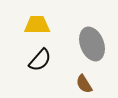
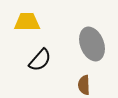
yellow trapezoid: moved 10 px left, 3 px up
brown semicircle: moved 1 px down; rotated 30 degrees clockwise
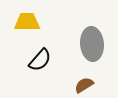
gray ellipse: rotated 16 degrees clockwise
brown semicircle: rotated 60 degrees clockwise
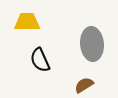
black semicircle: rotated 115 degrees clockwise
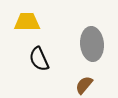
black semicircle: moved 1 px left, 1 px up
brown semicircle: rotated 18 degrees counterclockwise
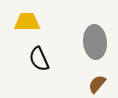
gray ellipse: moved 3 px right, 2 px up
brown semicircle: moved 13 px right, 1 px up
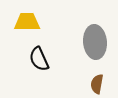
brown semicircle: rotated 30 degrees counterclockwise
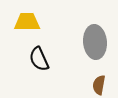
brown semicircle: moved 2 px right, 1 px down
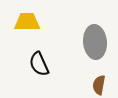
black semicircle: moved 5 px down
